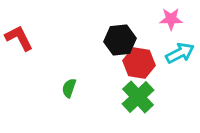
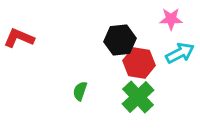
red L-shape: rotated 40 degrees counterclockwise
green semicircle: moved 11 px right, 3 px down
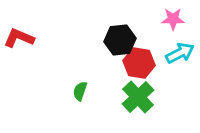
pink star: moved 2 px right
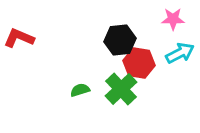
green semicircle: moved 1 px up; rotated 54 degrees clockwise
green cross: moved 17 px left, 8 px up
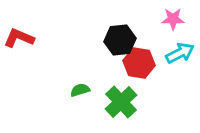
green cross: moved 13 px down
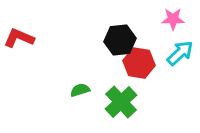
cyan arrow: rotated 16 degrees counterclockwise
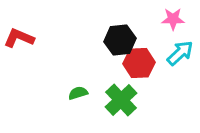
red hexagon: rotated 12 degrees counterclockwise
green semicircle: moved 2 px left, 3 px down
green cross: moved 2 px up
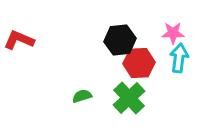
pink star: moved 14 px down
red L-shape: moved 2 px down
cyan arrow: moved 1 px left, 5 px down; rotated 40 degrees counterclockwise
green semicircle: moved 4 px right, 3 px down
green cross: moved 8 px right, 2 px up
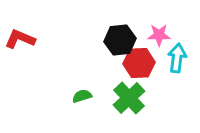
pink star: moved 14 px left, 2 px down
red L-shape: moved 1 px right, 1 px up
cyan arrow: moved 2 px left
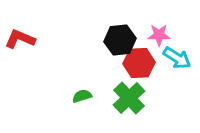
cyan arrow: rotated 116 degrees clockwise
